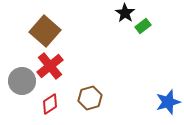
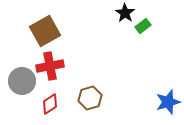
brown square: rotated 20 degrees clockwise
red cross: rotated 28 degrees clockwise
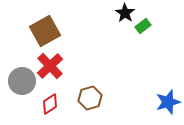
red cross: rotated 32 degrees counterclockwise
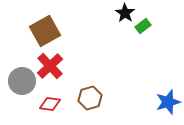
red diamond: rotated 40 degrees clockwise
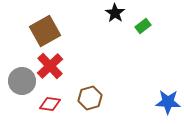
black star: moved 10 px left
blue star: rotated 20 degrees clockwise
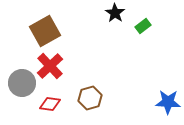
gray circle: moved 2 px down
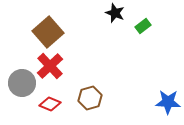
black star: rotated 12 degrees counterclockwise
brown square: moved 3 px right, 1 px down; rotated 12 degrees counterclockwise
red diamond: rotated 15 degrees clockwise
